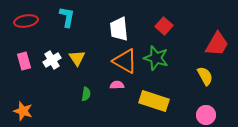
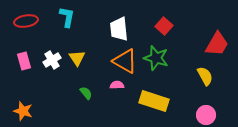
green semicircle: moved 1 px up; rotated 48 degrees counterclockwise
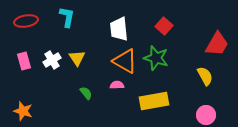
yellow rectangle: rotated 28 degrees counterclockwise
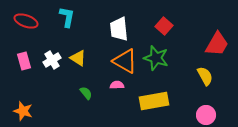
red ellipse: rotated 30 degrees clockwise
yellow triangle: moved 1 px right; rotated 24 degrees counterclockwise
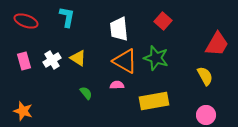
red square: moved 1 px left, 5 px up
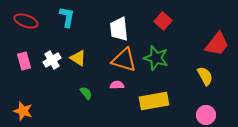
red trapezoid: rotated 8 degrees clockwise
orange triangle: moved 1 px left, 1 px up; rotated 12 degrees counterclockwise
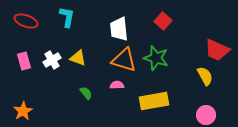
red trapezoid: moved 6 px down; rotated 76 degrees clockwise
yellow triangle: rotated 12 degrees counterclockwise
orange star: rotated 24 degrees clockwise
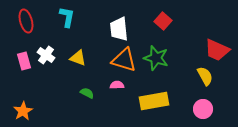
red ellipse: rotated 55 degrees clockwise
white cross: moved 6 px left, 5 px up; rotated 24 degrees counterclockwise
green semicircle: moved 1 px right; rotated 24 degrees counterclockwise
pink circle: moved 3 px left, 6 px up
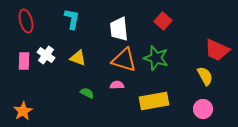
cyan L-shape: moved 5 px right, 2 px down
pink rectangle: rotated 18 degrees clockwise
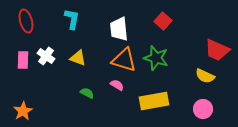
white cross: moved 1 px down
pink rectangle: moved 1 px left, 1 px up
yellow semicircle: rotated 144 degrees clockwise
pink semicircle: rotated 32 degrees clockwise
